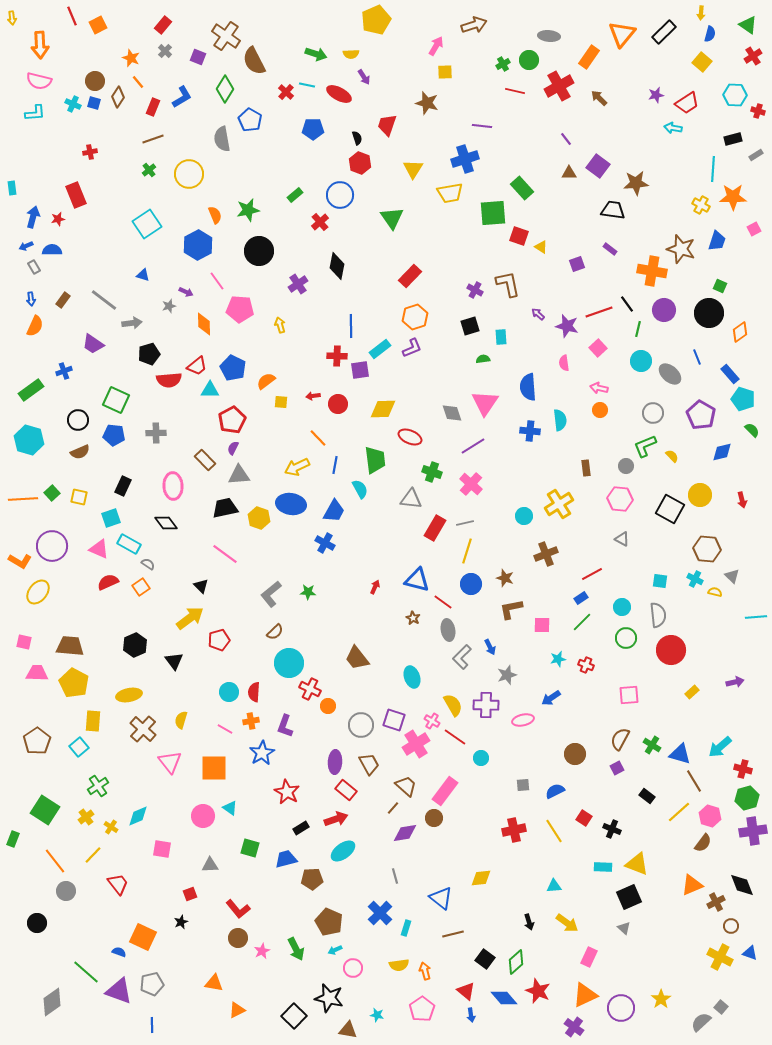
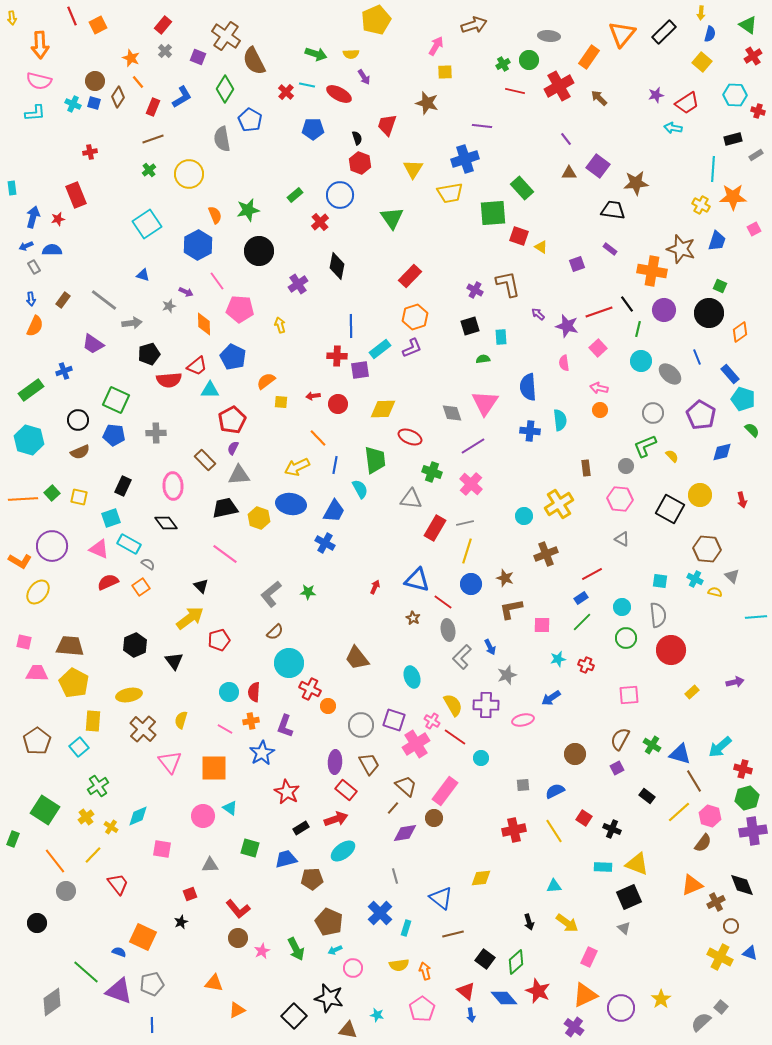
blue pentagon at (233, 368): moved 11 px up
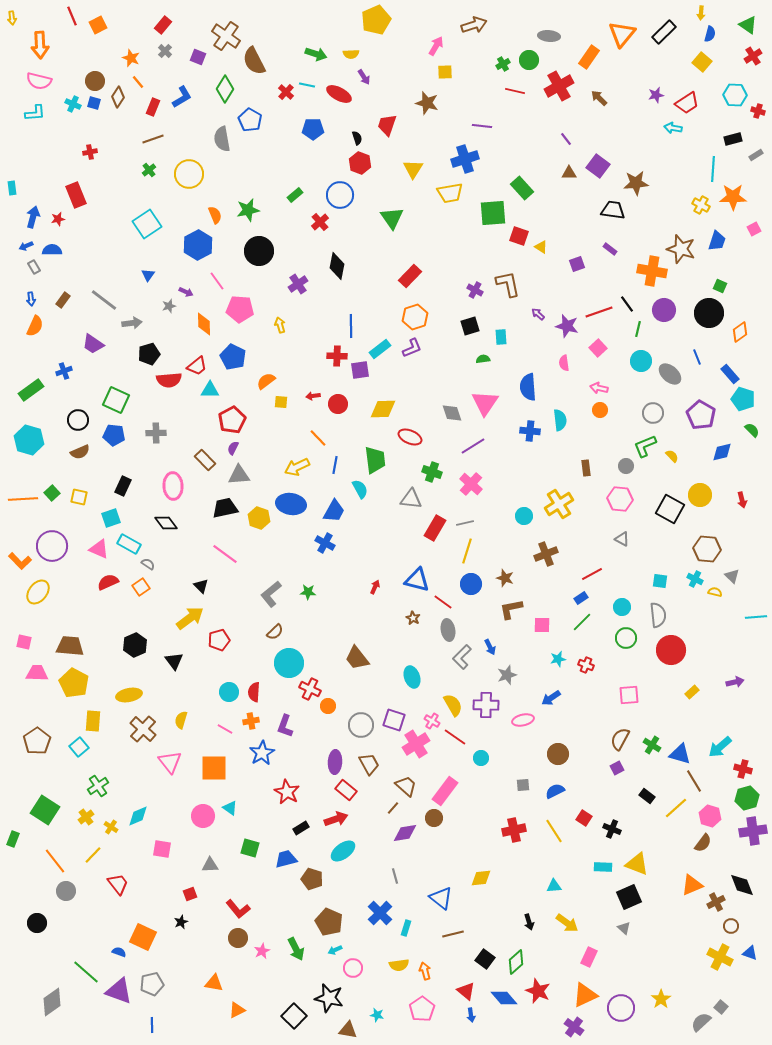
blue triangle at (143, 275): moved 5 px right; rotated 48 degrees clockwise
orange L-shape at (20, 561): rotated 15 degrees clockwise
brown circle at (575, 754): moved 17 px left
yellow line at (679, 812): moved 3 px left, 4 px up
brown pentagon at (312, 879): rotated 20 degrees clockwise
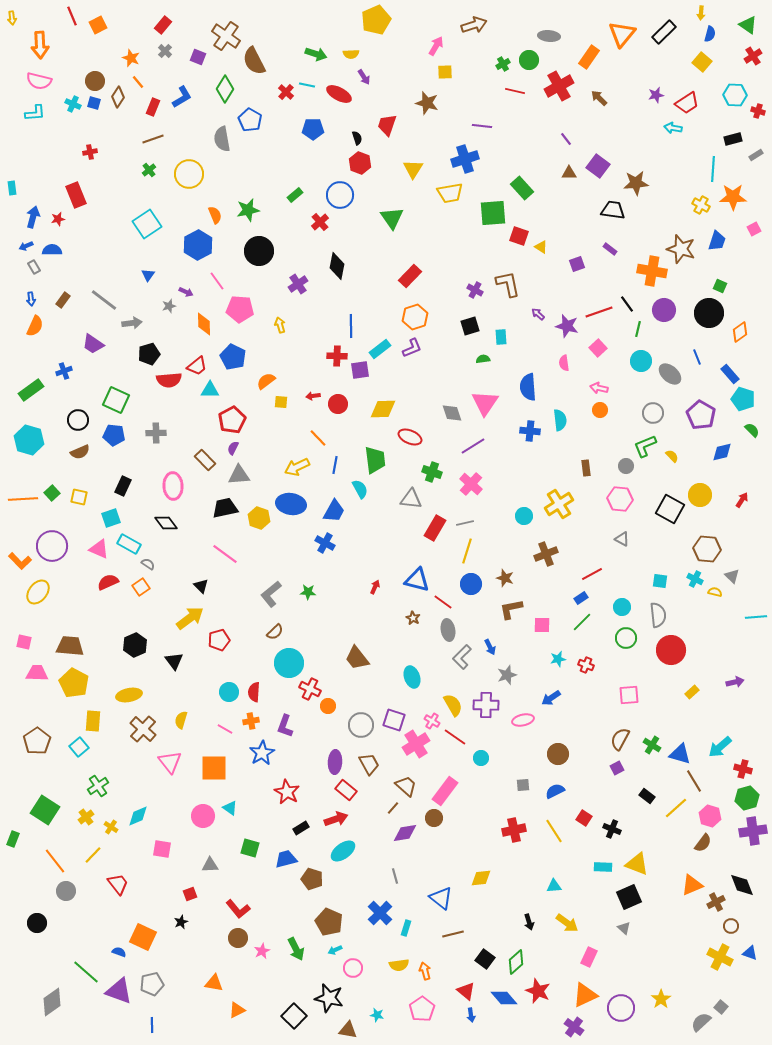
red arrow at (742, 500): rotated 133 degrees counterclockwise
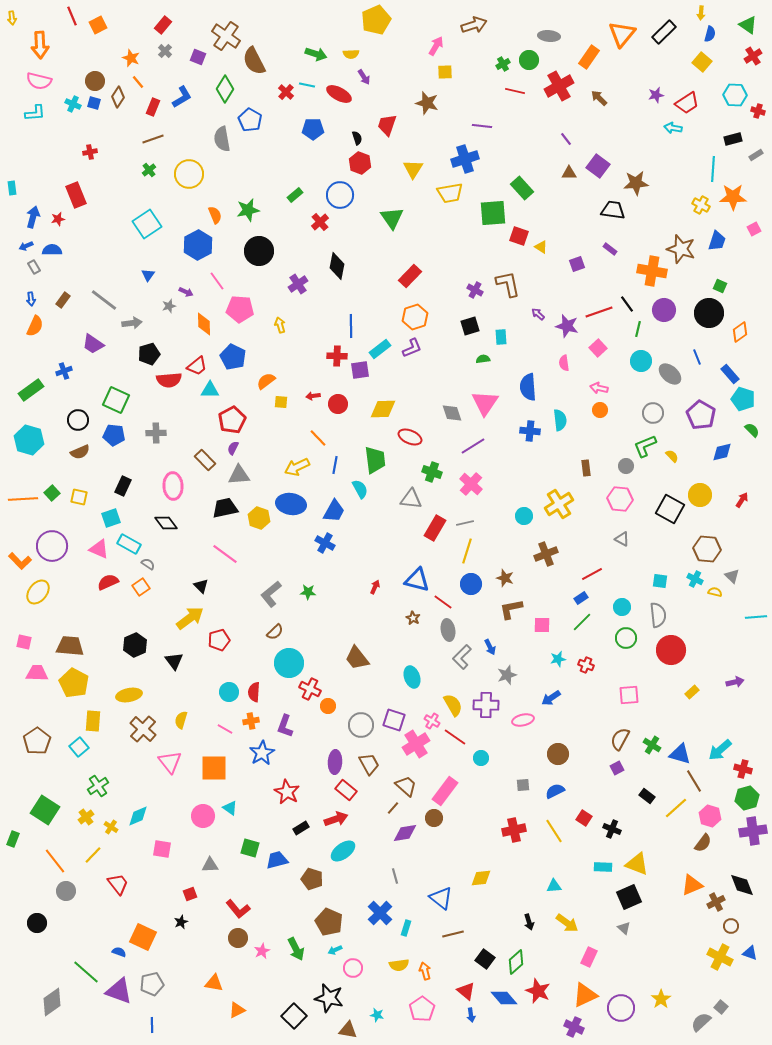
cyan arrow at (720, 747): moved 3 px down
blue trapezoid at (286, 859): moved 9 px left, 1 px down
purple cross at (574, 1027): rotated 12 degrees counterclockwise
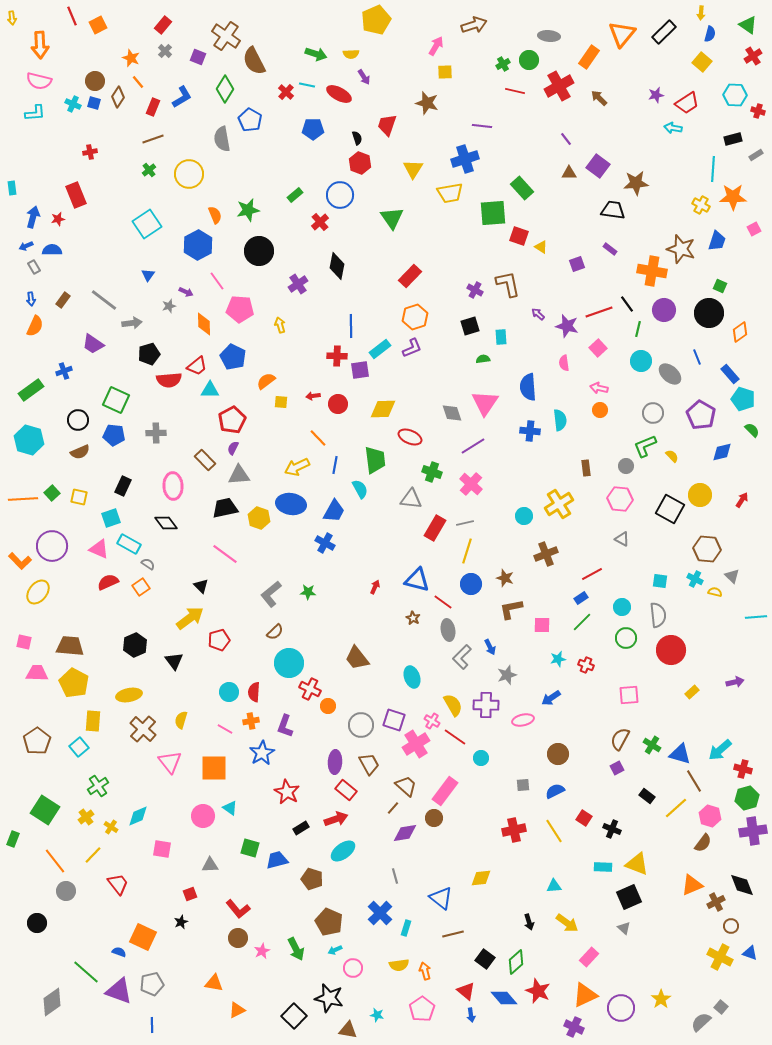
pink rectangle at (589, 957): rotated 18 degrees clockwise
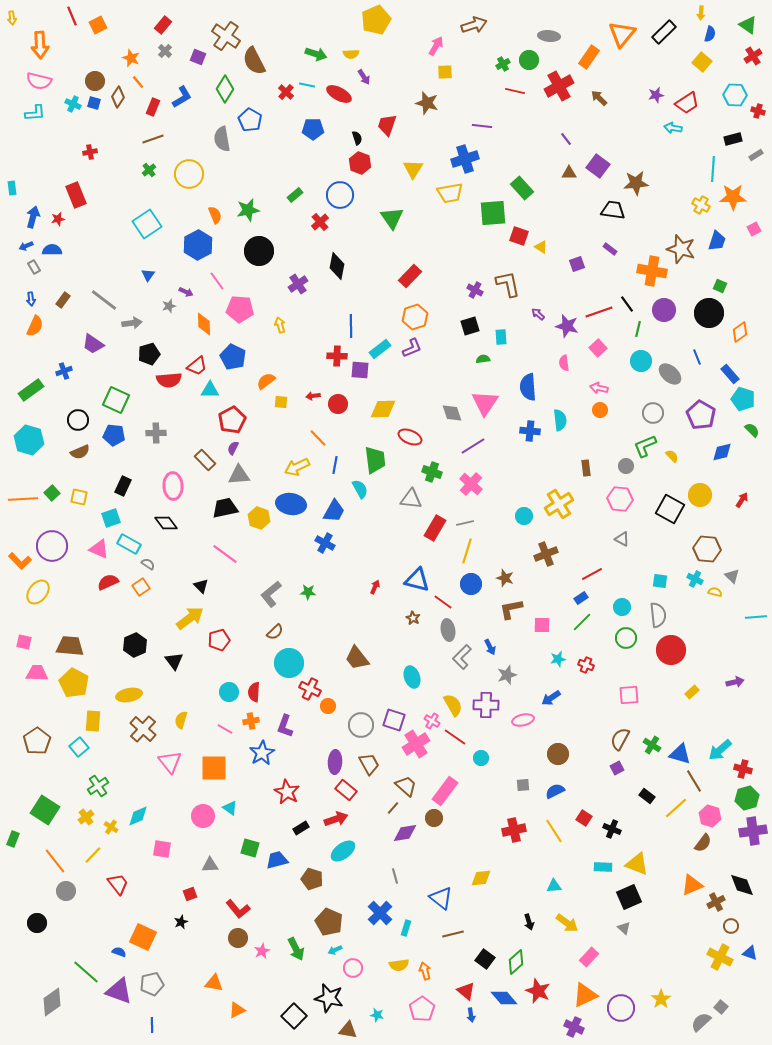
purple square at (360, 370): rotated 12 degrees clockwise
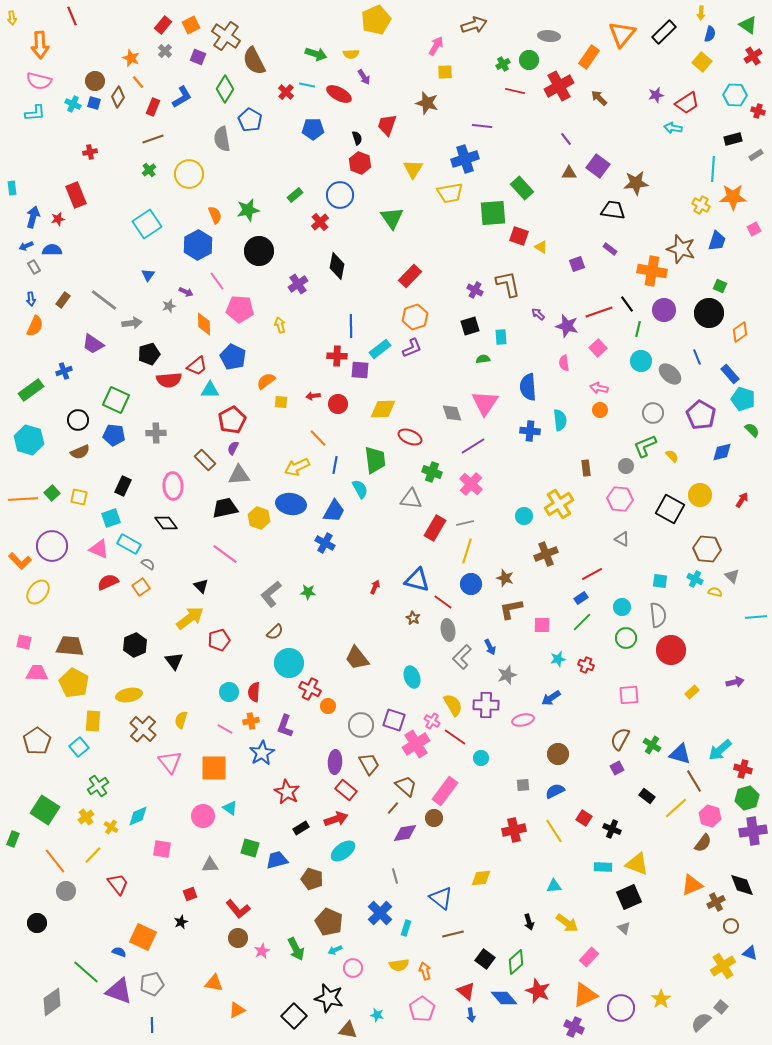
orange square at (98, 25): moved 93 px right
yellow cross at (720, 957): moved 3 px right, 9 px down; rotated 30 degrees clockwise
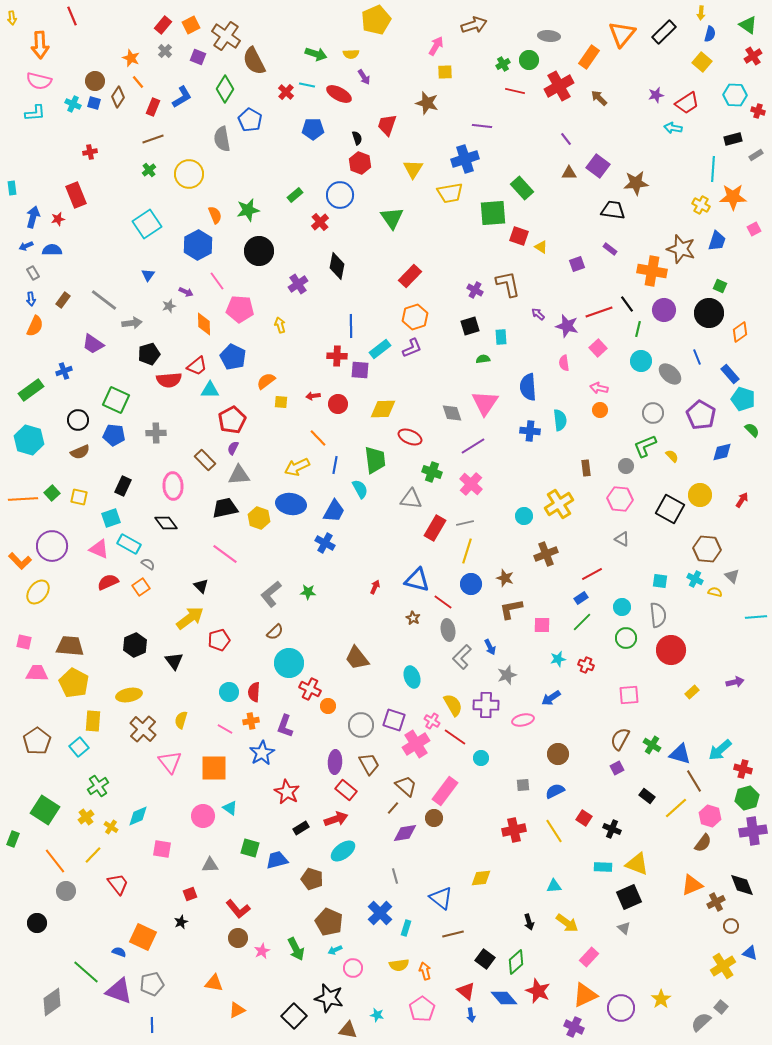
gray rectangle at (34, 267): moved 1 px left, 6 px down
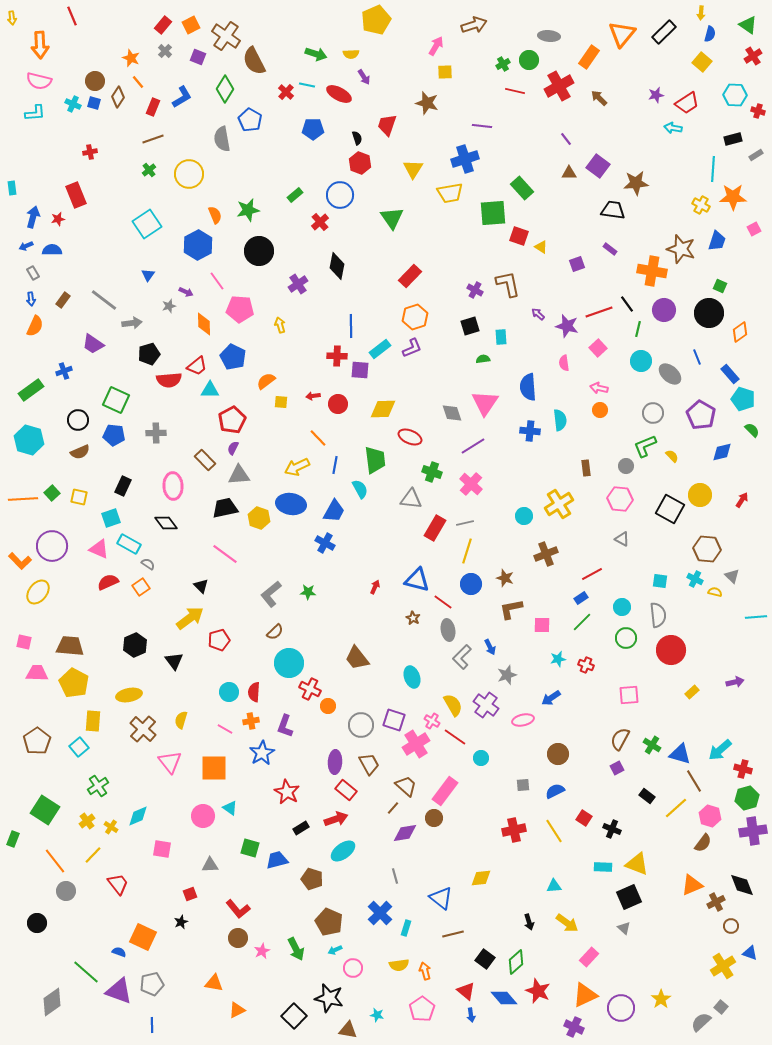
purple cross at (486, 705): rotated 35 degrees clockwise
yellow cross at (86, 817): moved 1 px right, 4 px down
